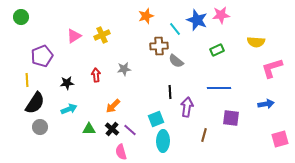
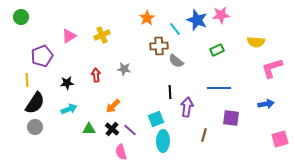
orange star: moved 1 px right, 2 px down; rotated 14 degrees counterclockwise
pink triangle: moved 5 px left
gray star: rotated 16 degrees clockwise
gray circle: moved 5 px left
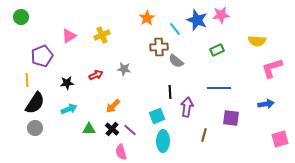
yellow semicircle: moved 1 px right, 1 px up
brown cross: moved 1 px down
red arrow: rotated 72 degrees clockwise
cyan square: moved 1 px right, 3 px up
gray circle: moved 1 px down
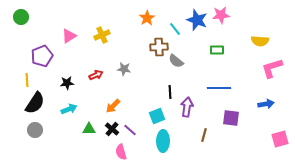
yellow semicircle: moved 3 px right
green rectangle: rotated 24 degrees clockwise
gray circle: moved 2 px down
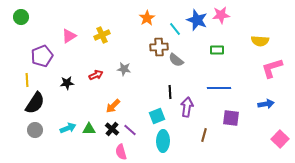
gray semicircle: moved 1 px up
cyan arrow: moved 1 px left, 19 px down
pink square: rotated 30 degrees counterclockwise
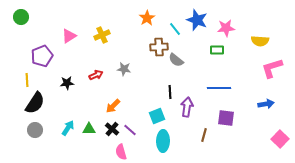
pink star: moved 5 px right, 13 px down
purple square: moved 5 px left
cyan arrow: rotated 35 degrees counterclockwise
